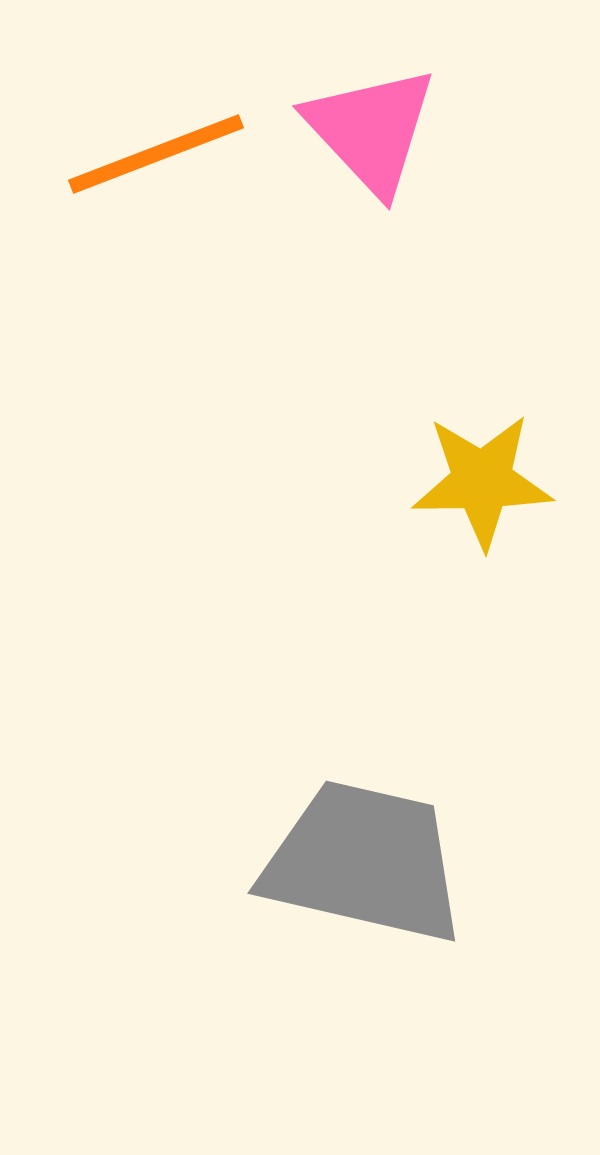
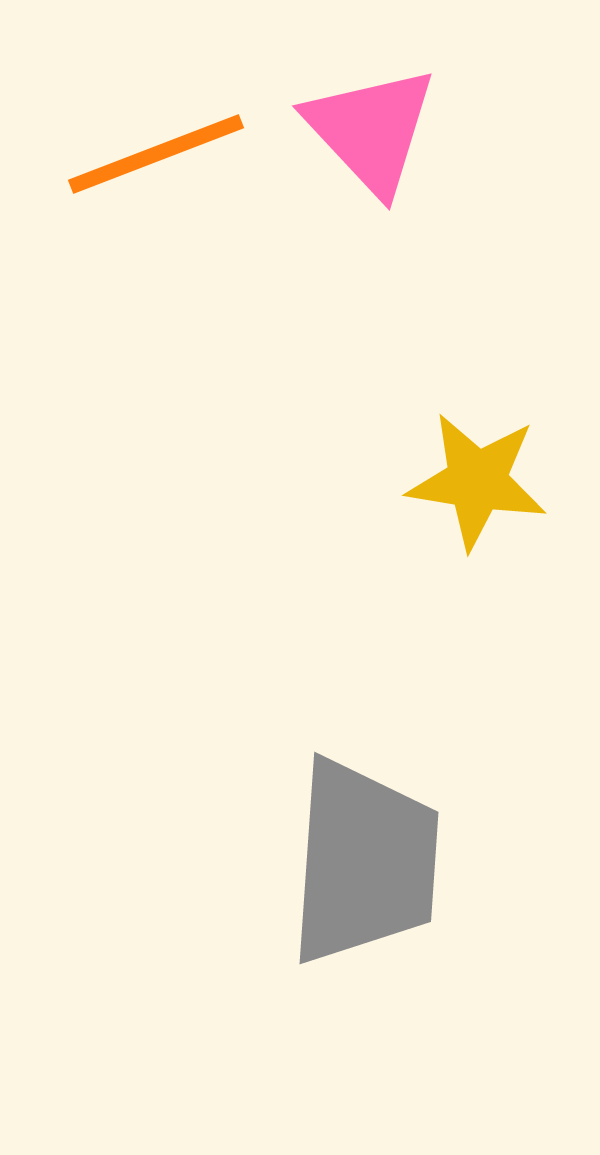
yellow star: moved 5 px left; rotated 10 degrees clockwise
gray trapezoid: rotated 81 degrees clockwise
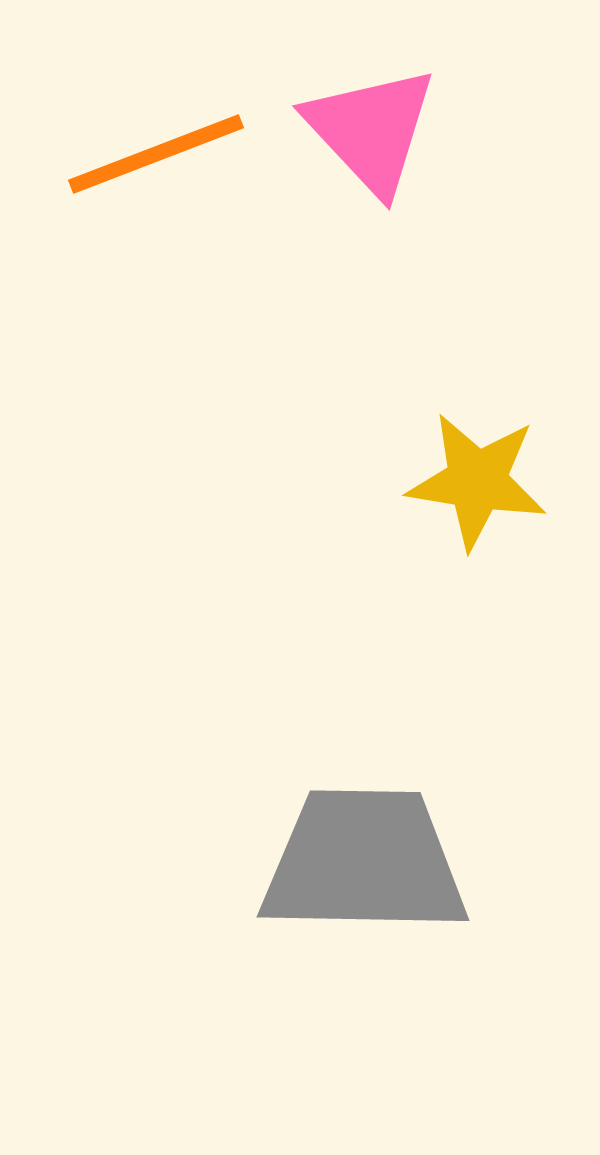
gray trapezoid: rotated 93 degrees counterclockwise
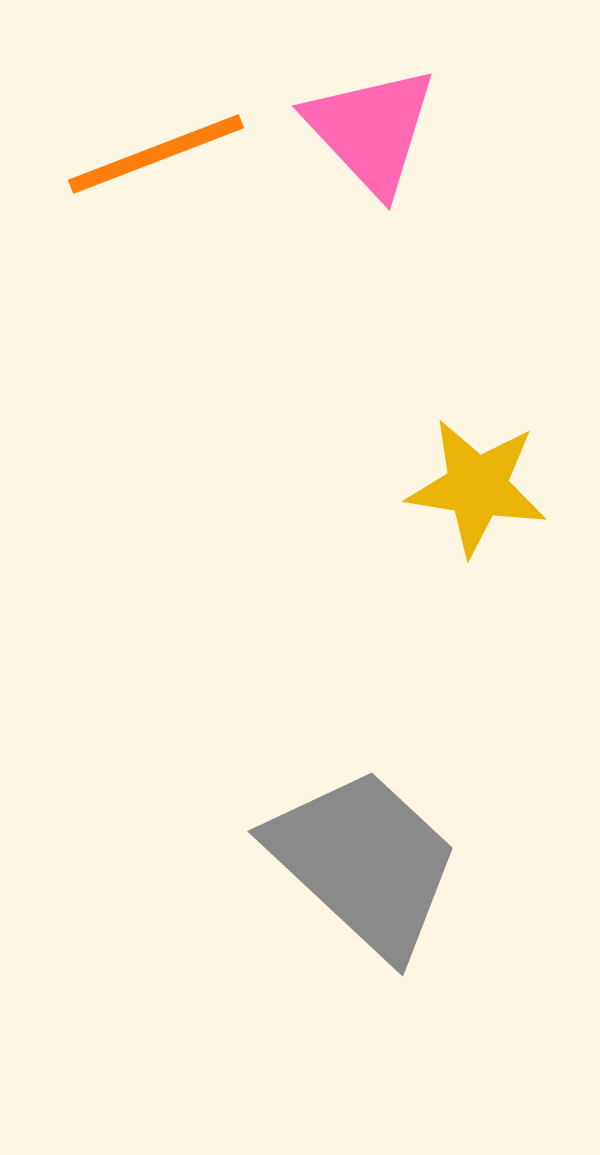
yellow star: moved 6 px down
gray trapezoid: rotated 42 degrees clockwise
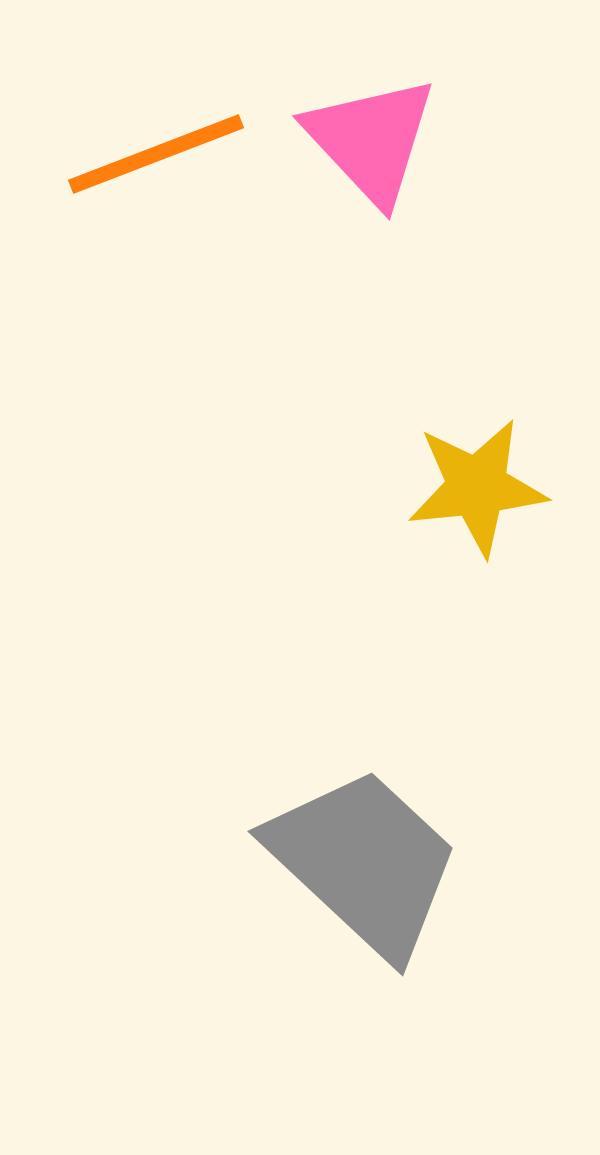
pink triangle: moved 10 px down
yellow star: rotated 15 degrees counterclockwise
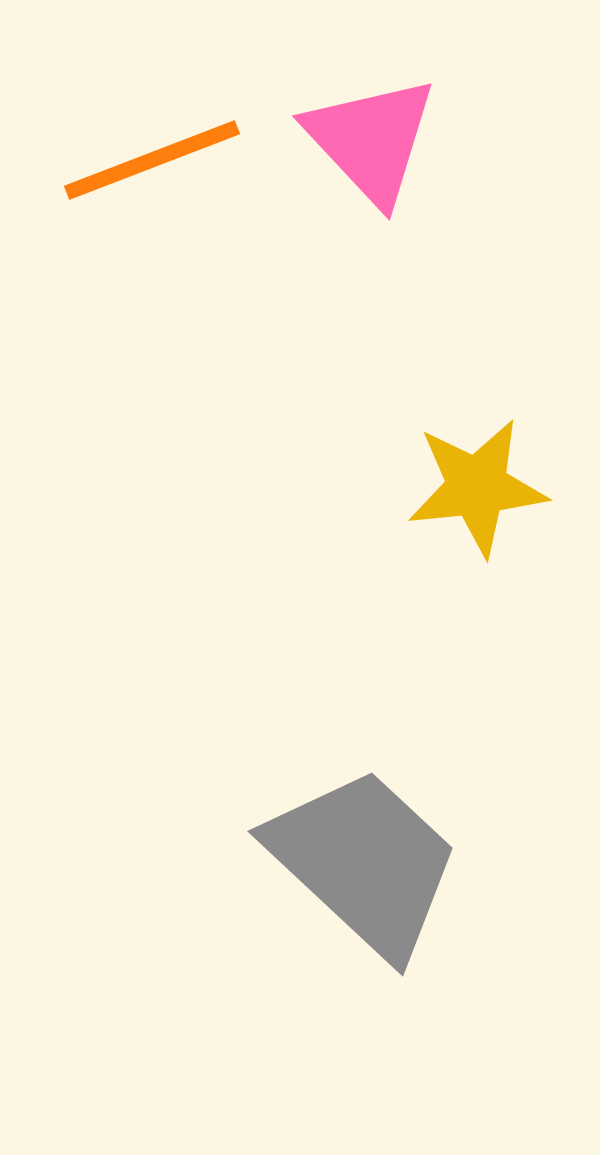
orange line: moved 4 px left, 6 px down
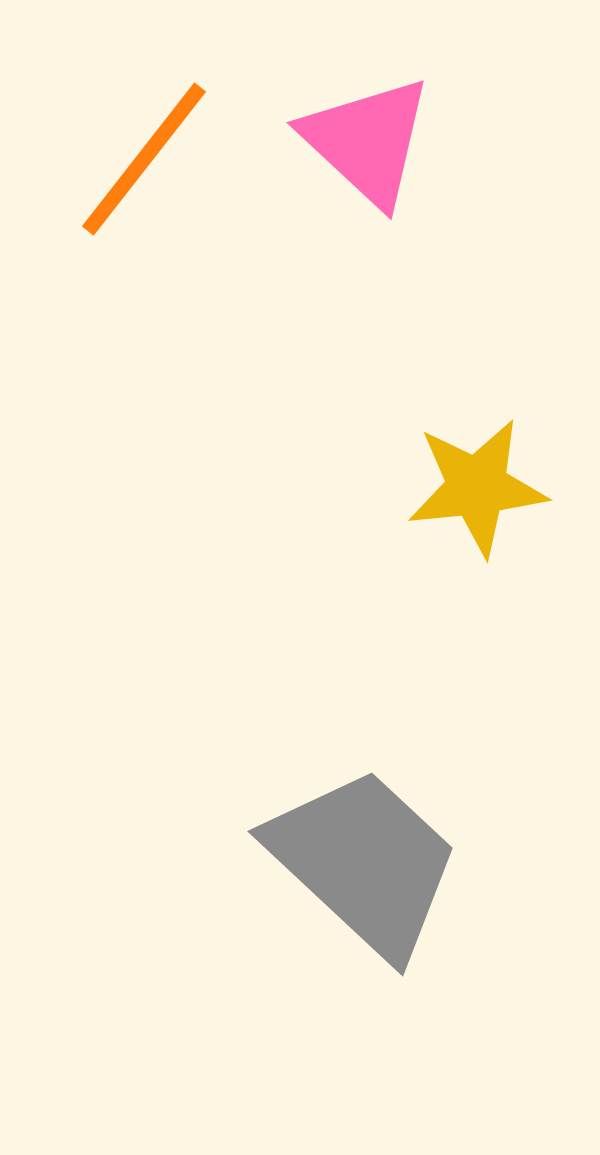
pink triangle: moved 4 px left, 1 px down; rotated 4 degrees counterclockwise
orange line: moved 8 px left, 1 px up; rotated 31 degrees counterclockwise
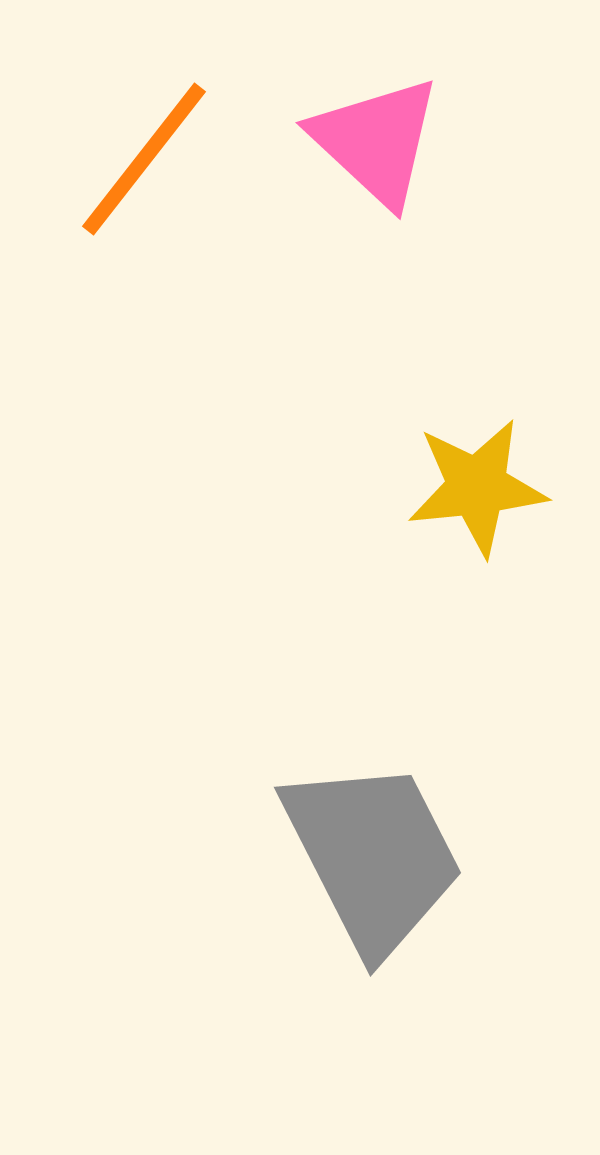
pink triangle: moved 9 px right
gray trapezoid: moved 9 px right, 6 px up; rotated 20 degrees clockwise
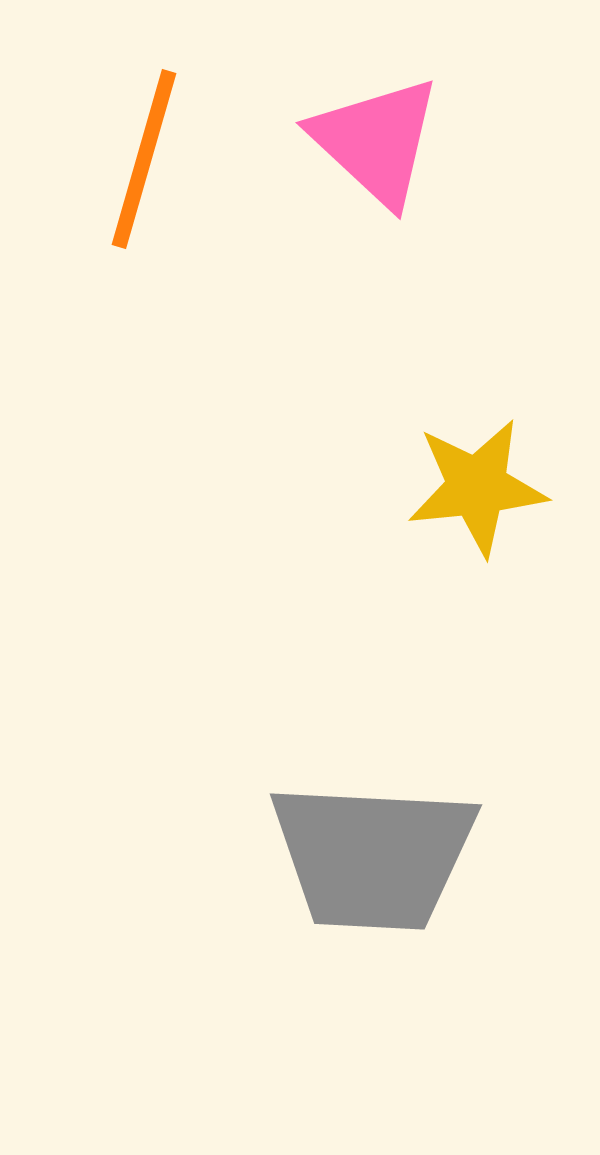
orange line: rotated 22 degrees counterclockwise
gray trapezoid: rotated 120 degrees clockwise
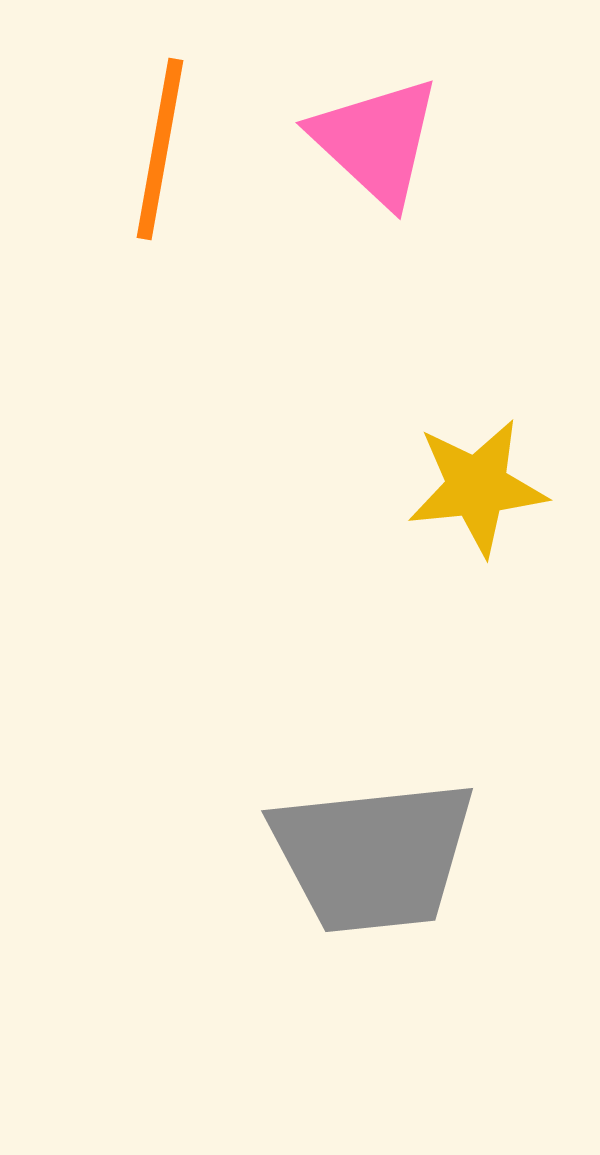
orange line: moved 16 px right, 10 px up; rotated 6 degrees counterclockwise
gray trapezoid: rotated 9 degrees counterclockwise
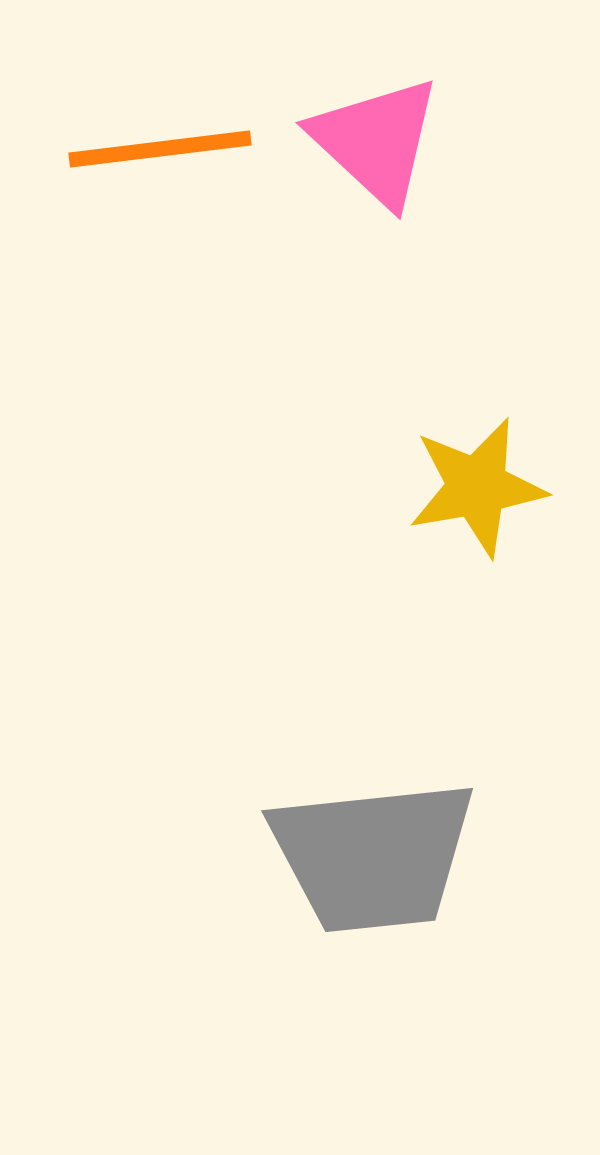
orange line: rotated 73 degrees clockwise
yellow star: rotated 4 degrees counterclockwise
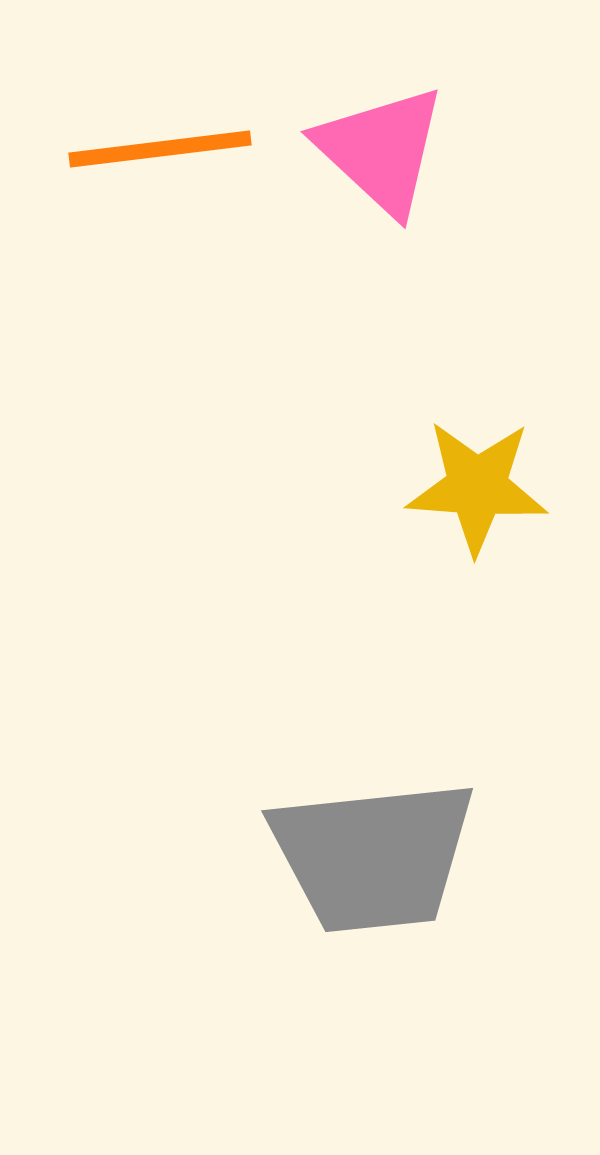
pink triangle: moved 5 px right, 9 px down
yellow star: rotated 14 degrees clockwise
